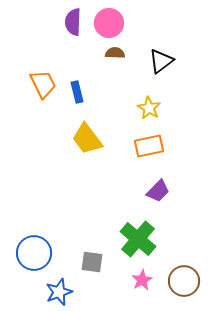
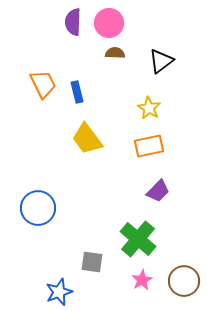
blue circle: moved 4 px right, 45 px up
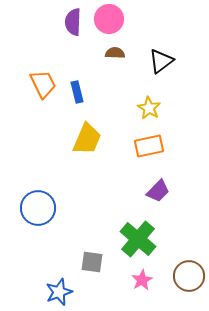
pink circle: moved 4 px up
yellow trapezoid: rotated 120 degrees counterclockwise
brown circle: moved 5 px right, 5 px up
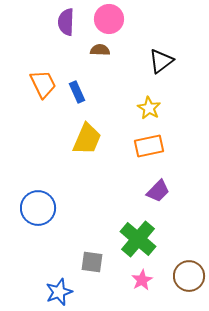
purple semicircle: moved 7 px left
brown semicircle: moved 15 px left, 3 px up
blue rectangle: rotated 10 degrees counterclockwise
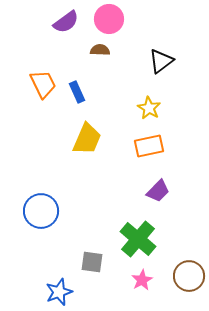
purple semicircle: rotated 128 degrees counterclockwise
blue circle: moved 3 px right, 3 px down
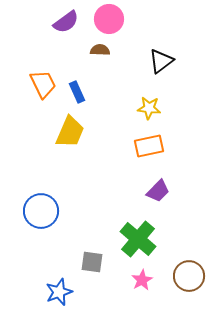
yellow star: rotated 25 degrees counterclockwise
yellow trapezoid: moved 17 px left, 7 px up
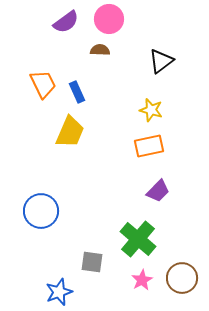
yellow star: moved 2 px right, 2 px down; rotated 10 degrees clockwise
brown circle: moved 7 px left, 2 px down
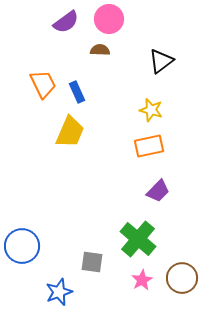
blue circle: moved 19 px left, 35 px down
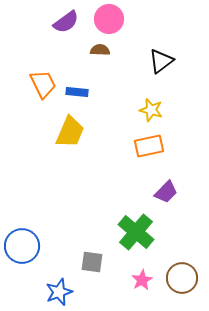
blue rectangle: rotated 60 degrees counterclockwise
purple trapezoid: moved 8 px right, 1 px down
green cross: moved 2 px left, 7 px up
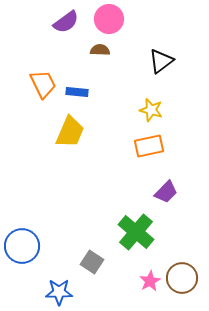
gray square: rotated 25 degrees clockwise
pink star: moved 8 px right, 1 px down
blue star: rotated 20 degrees clockwise
